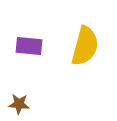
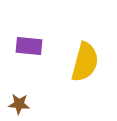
yellow semicircle: moved 16 px down
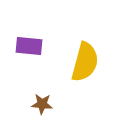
brown star: moved 23 px right
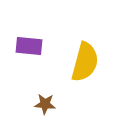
brown star: moved 3 px right
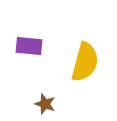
brown star: rotated 15 degrees clockwise
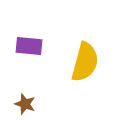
brown star: moved 20 px left
